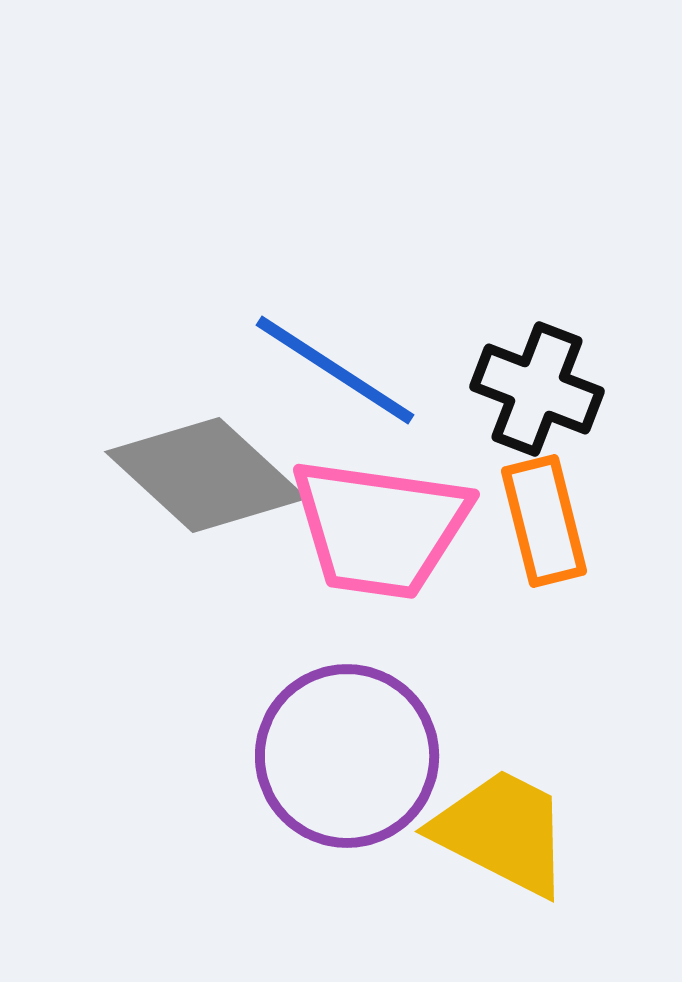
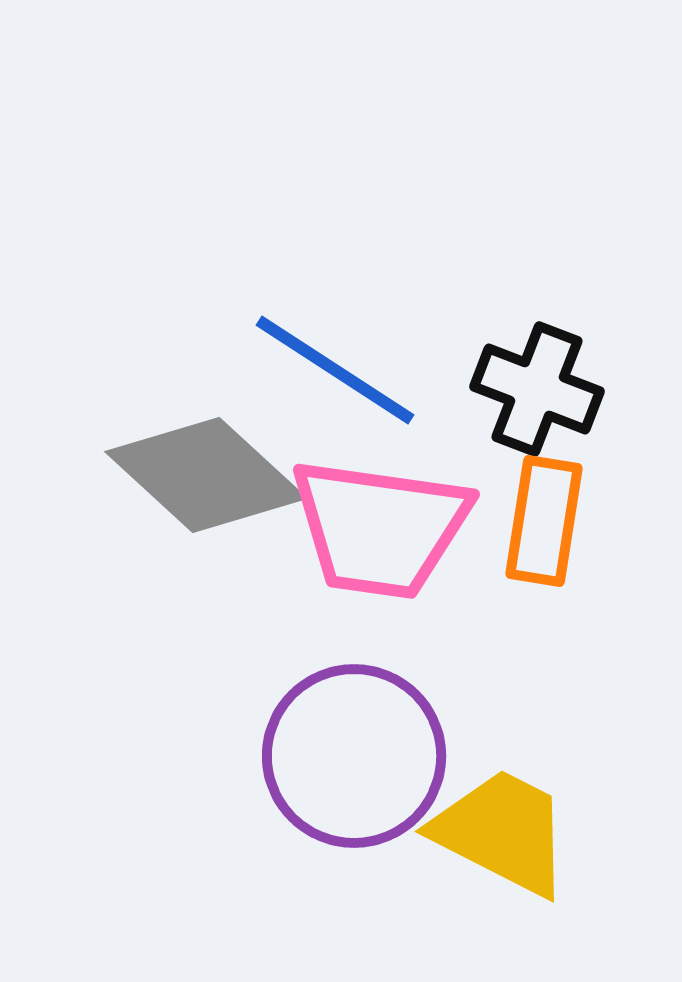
orange rectangle: rotated 23 degrees clockwise
purple circle: moved 7 px right
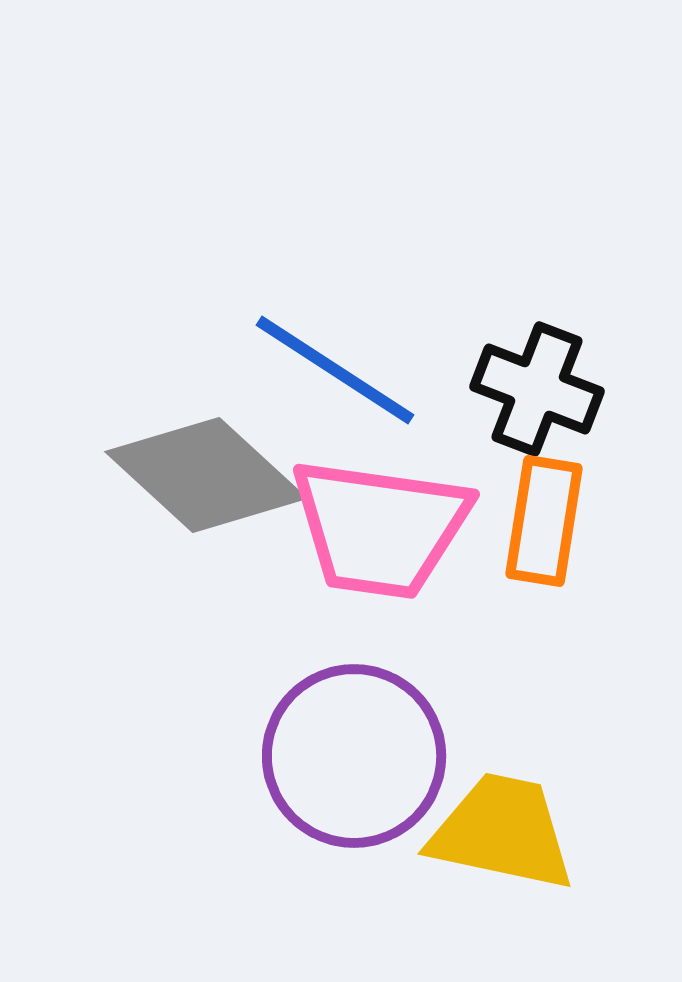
yellow trapezoid: rotated 15 degrees counterclockwise
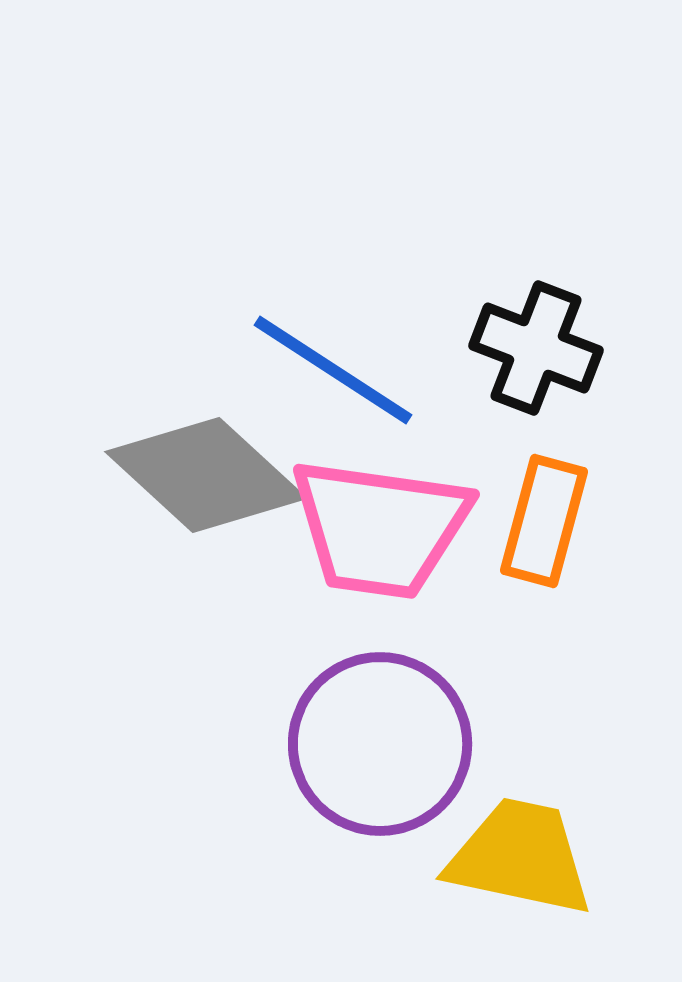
blue line: moved 2 px left
black cross: moved 1 px left, 41 px up
orange rectangle: rotated 6 degrees clockwise
purple circle: moved 26 px right, 12 px up
yellow trapezoid: moved 18 px right, 25 px down
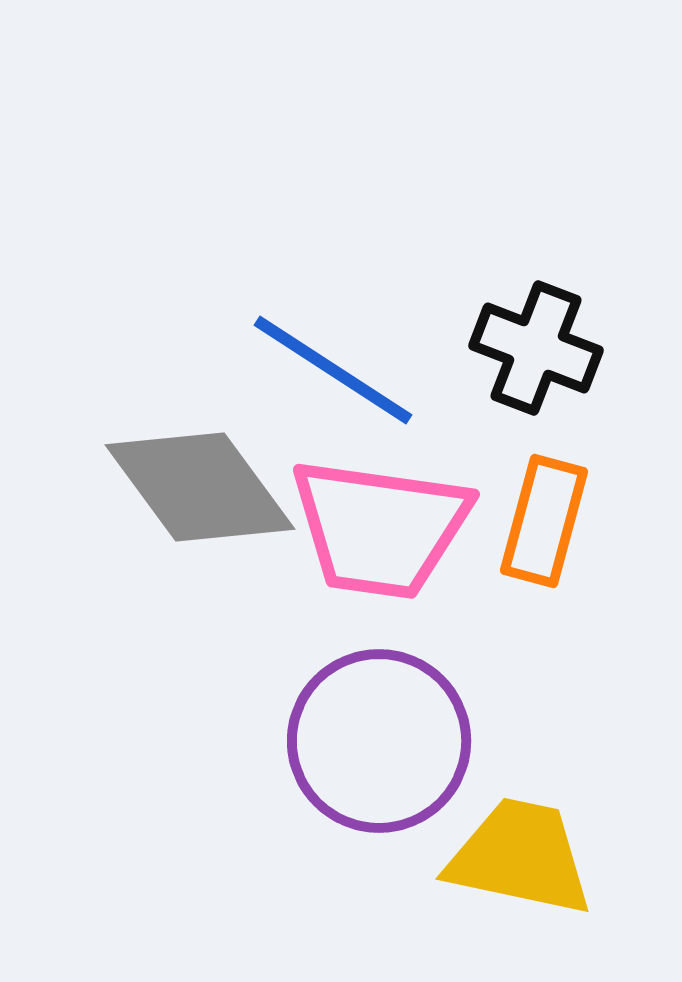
gray diamond: moved 6 px left, 12 px down; rotated 11 degrees clockwise
purple circle: moved 1 px left, 3 px up
